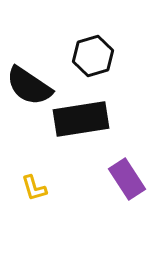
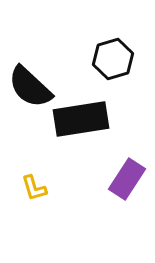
black hexagon: moved 20 px right, 3 px down
black semicircle: moved 1 px right, 1 px down; rotated 9 degrees clockwise
purple rectangle: rotated 66 degrees clockwise
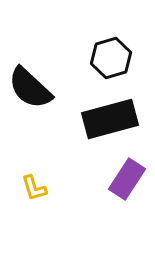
black hexagon: moved 2 px left, 1 px up
black semicircle: moved 1 px down
black rectangle: moved 29 px right; rotated 6 degrees counterclockwise
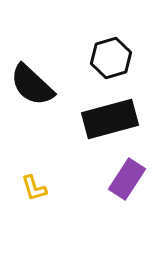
black semicircle: moved 2 px right, 3 px up
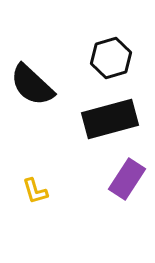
yellow L-shape: moved 1 px right, 3 px down
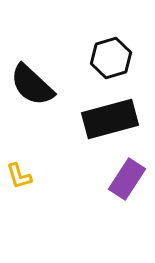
yellow L-shape: moved 16 px left, 15 px up
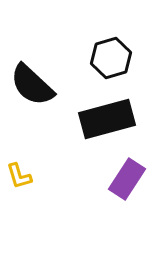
black rectangle: moved 3 px left
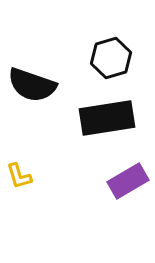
black semicircle: rotated 24 degrees counterclockwise
black rectangle: moved 1 px up; rotated 6 degrees clockwise
purple rectangle: moved 1 px right, 2 px down; rotated 27 degrees clockwise
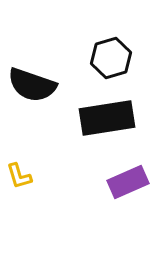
purple rectangle: moved 1 px down; rotated 6 degrees clockwise
